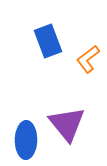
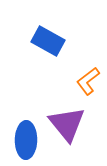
blue rectangle: rotated 40 degrees counterclockwise
orange L-shape: moved 22 px down
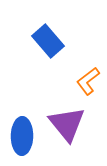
blue rectangle: rotated 20 degrees clockwise
blue ellipse: moved 4 px left, 4 px up
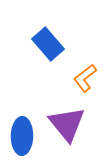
blue rectangle: moved 3 px down
orange L-shape: moved 3 px left, 3 px up
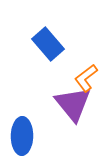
orange L-shape: moved 1 px right
purple triangle: moved 6 px right, 20 px up
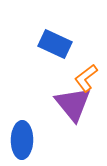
blue rectangle: moved 7 px right; rotated 24 degrees counterclockwise
blue ellipse: moved 4 px down
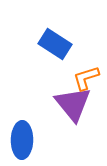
blue rectangle: rotated 8 degrees clockwise
orange L-shape: rotated 20 degrees clockwise
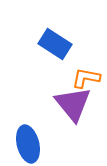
orange L-shape: rotated 28 degrees clockwise
blue ellipse: moved 6 px right, 4 px down; rotated 15 degrees counterclockwise
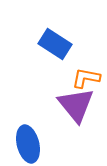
purple triangle: moved 3 px right, 1 px down
